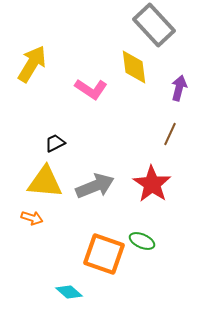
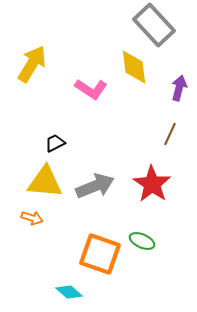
orange square: moved 4 px left
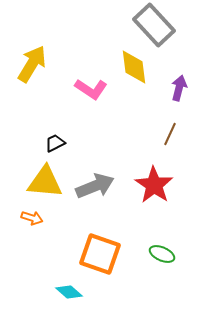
red star: moved 2 px right, 1 px down
green ellipse: moved 20 px right, 13 px down
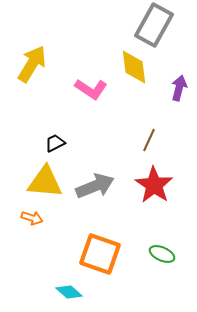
gray rectangle: rotated 72 degrees clockwise
brown line: moved 21 px left, 6 px down
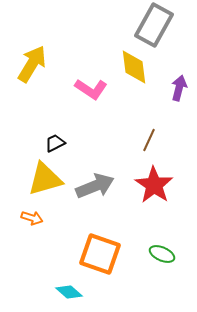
yellow triangle: moved 3 px up; rotated 21 degrees counterclockwise
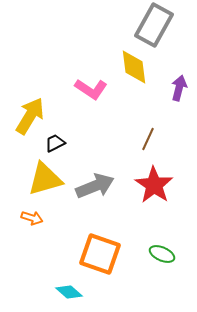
yellow arrow: moved 2 px left, 52 px down
brown line: moved 1 px left, 1 px up
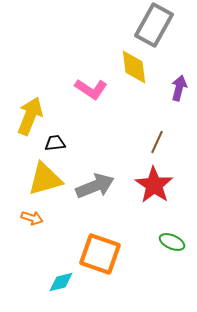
yellow arrow: rotated 9 degrees counterclockwise
brown line: moved 9 px right, 3 px down
black trapezoid: rotated 20 degrees clockwise
green ellipse: moved 10 px right, 12 px up
cyan diamond: moved 8 px left, 10 px up; rotated 56 degrees counterclockwise
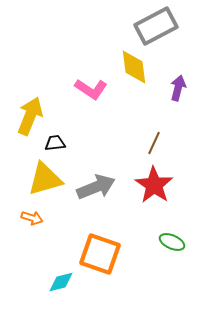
gray rectangle: moved 2 px right, 1 px down; rotated 33 degrees clockwise
purple arrow: moved 1 px left
brown line: moved 3 px left, 1 px down
gray arrow: moved 1 px right, 1 px down
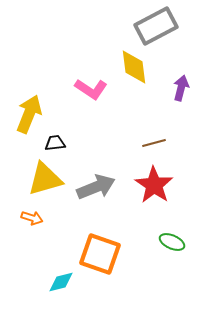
purple arrow: moved 3 px right
yellow arrow: moved 1 px left, 2 px up
brown line: rotated 50 degrees clockwise
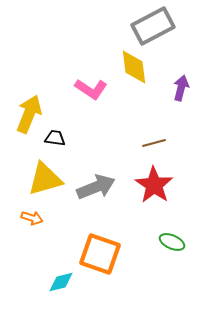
gray rectangle: moved 3 px left
black trapezoid: moved 5 px up; rotated 15 degrees clockwise
